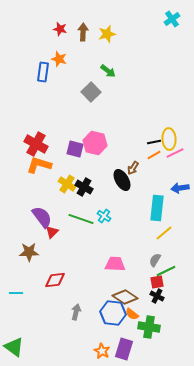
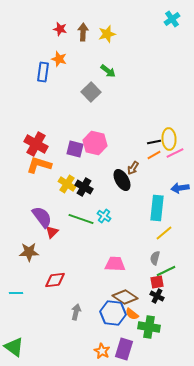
gray semicircle at (155, 260): moved 2 px up; rotated 16 degrees counterclockwise
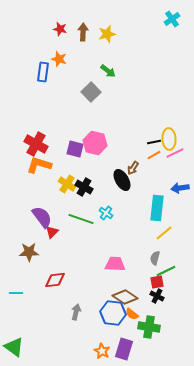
cyan cross at (104, 216): moved 2 px right, 3 px up
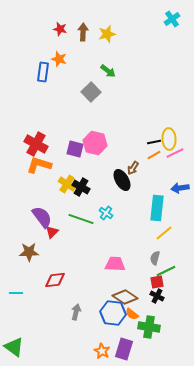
black cross at (84, 187): moved 3 px left
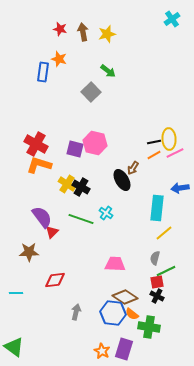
brown arrow at (83, 32): rotated 12 degrees counterclockwise
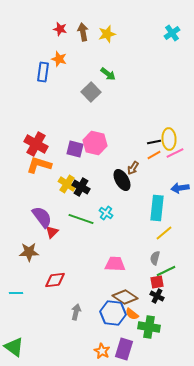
cyan cross at (172, 19): moved 14 px down
green arrow at (108, 71): moved 3 px down
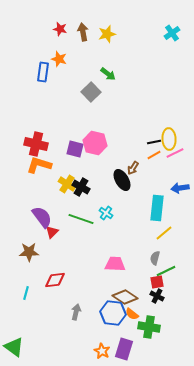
red cross at (36, 144): rotated 15 degrees counterclockwise
cyan line at (16, 293): moved 10 px right; rotated 72 degrees counterclockwise
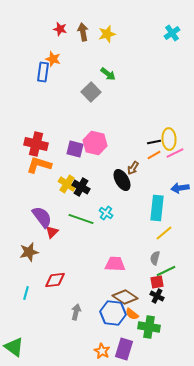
orange star at (59, 59): moved 6 px left
brown star at (29, 252): rotated 12 degrees counterclockwise
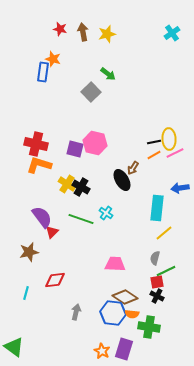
orange semicircle at (132, 314): rotated 32 degrees counterclockwise
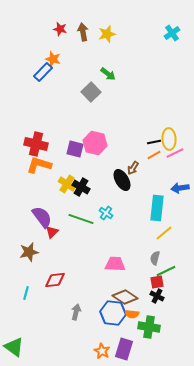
blue rectangle at (43, 72): rotated 36 degrees clockwise
